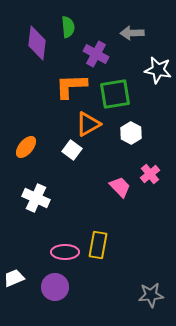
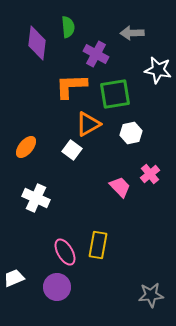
white hexagon: rotated 20 degrees clockwise
pink ellipse: rotated 60 degrees clockwise
purple circle: moved 2 px right
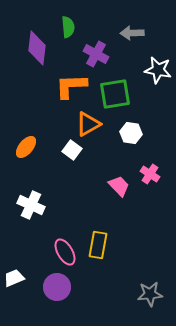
purple diamond: moved 5 px down
white hexagon: rotated 20 degrees clockwise
pink cross: rotated 18 degrees counterclockwise
pink trapezoid: moved 1 px left, 1 px up
white cross: moved 5 px left, 7 px down
gray star: moved 1 px left, 1 px up
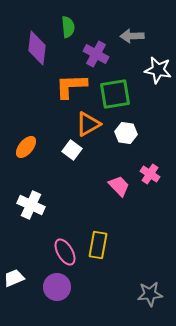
gray arrow: moved 3 px down
white hexagon: moved 5 px left
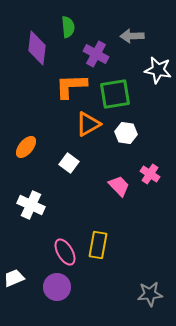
white square: moved 3 px left, 13 px down
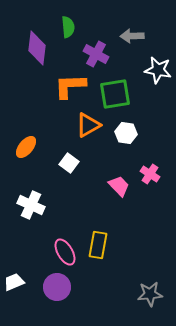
orange L-shape: moved 1 px left
orange triangle: moved 1 px down
white trapezoid: moved 4 px down
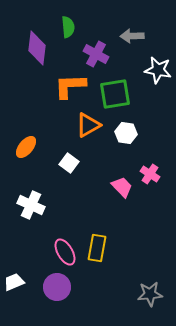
pink trapezoid: moved 3 px right, 1 px down
yellow rectangle: moved 1 px left, 3 px down
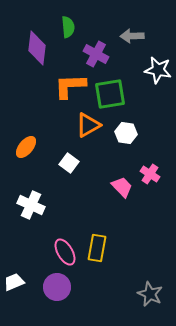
green square: moved 5 px left
gray star: rotated 30 degrees clockwise
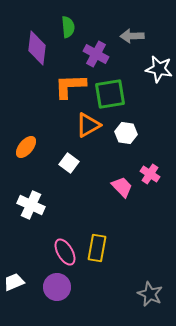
white star: moved 1 px right, 1 px up
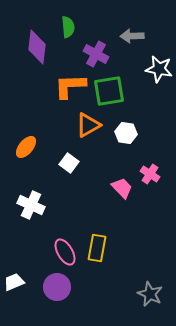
purple diamond: moved 1 px up
green square: moved 1 px left, 3 px up
pink trapezoid: moved 1 px down
